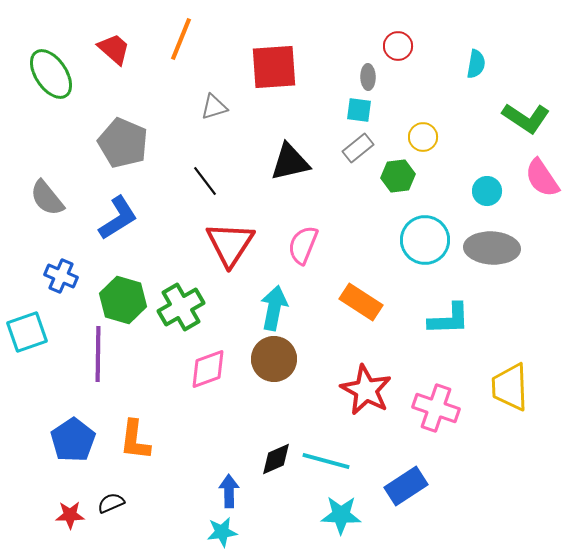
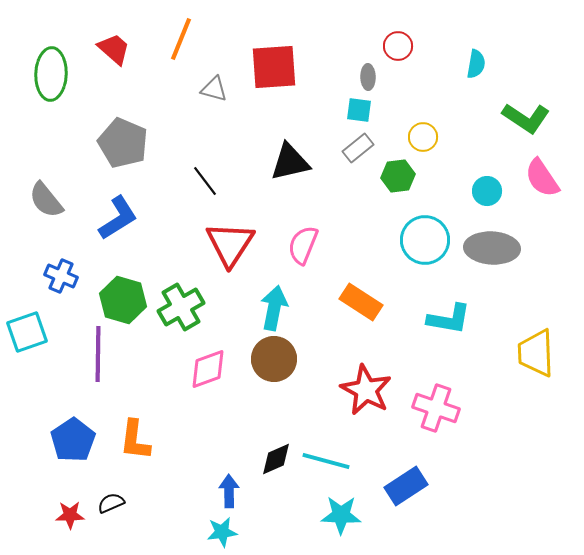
green ellipse at (51, 74): rotated 36 degrees clockwise
gray triangle at (214, 107): moved 18 px up; rotated 32 degrees clockwise
gray semicircle at (47, 198): moved 1 px left, 2 px down
cyan L-shape at (449, 319): rotated 12 degrees clockwise
yellow trapezoid at (510, 387): moved 26 px right, 34 px up
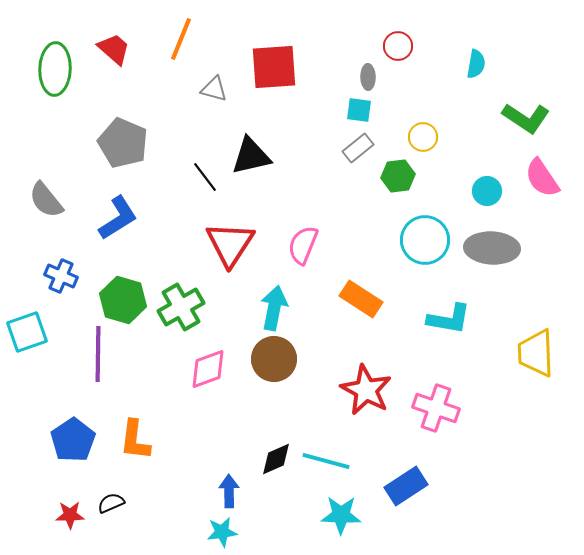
green ellipse at (51, 74): moved 4 px right, 5 px up
black triangle at (290, 162): moved 39 px left, 6 px up
black line at (205, 181): moved 4 px up
orange rectangle at (361, 302): moved 3 px up
